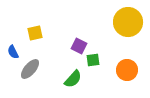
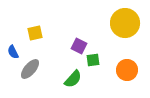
yellow circle: moved 3 px left, 1 px down
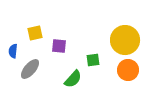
yellow circle: moved 17 px down
purple square: moved 20 px left; rotated 21 degrees counterclockwise
blue semicircle: moved 1 px up; rotated 32 degrees clockwise
orange circle: moved 1 px right
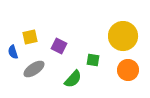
yellow square: moved 5 px left, 4 px down
yellow circle: moved 2 px left, 4 px up
purple square: rotated 21 degrees clockwise
blue semicircle: moved 1 px down; rotated 24 degrees counterclockwise
green square: rotated 16 degrees clockwise
gray ellipse: moved 4 px right; rotated 15 degrees clockwise
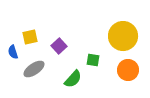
purple square: rotated 21 degrees clockwise
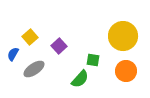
yellow square: rotated 28 degrees counterclockwise
blue semicircle: moved 2 px down; rotated 48 degrees clockwise
orange circle: moved 2 px left, 1 px down
green semicircle: moved 7 px right
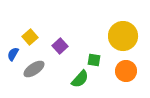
purple square: moved 1 px right
green square: moved 1 px right
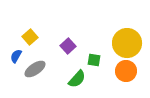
yellow circle: moved 4 px right, 7 px down
purple square: moved 8 px right
blue semicircle: moved 3 px right, 2 px down
gray ellipse: moved 1 px right
green semicircle: moved 3 px left
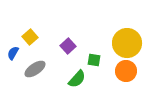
blue semicircle: moved 3 px left, 3 px up
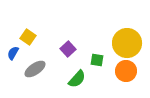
yellow square: moved 2 px left; rotated 14 degrees counterclockwise
purple square: moved 3 px down
green square: moved 3 px right
